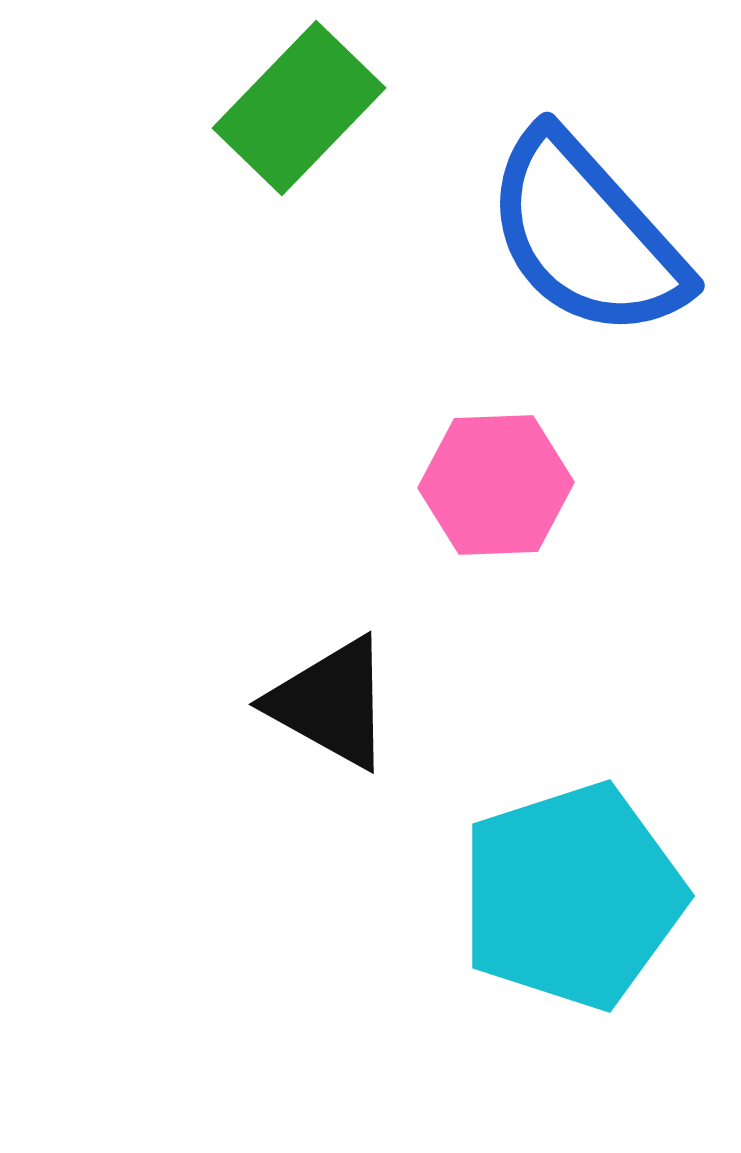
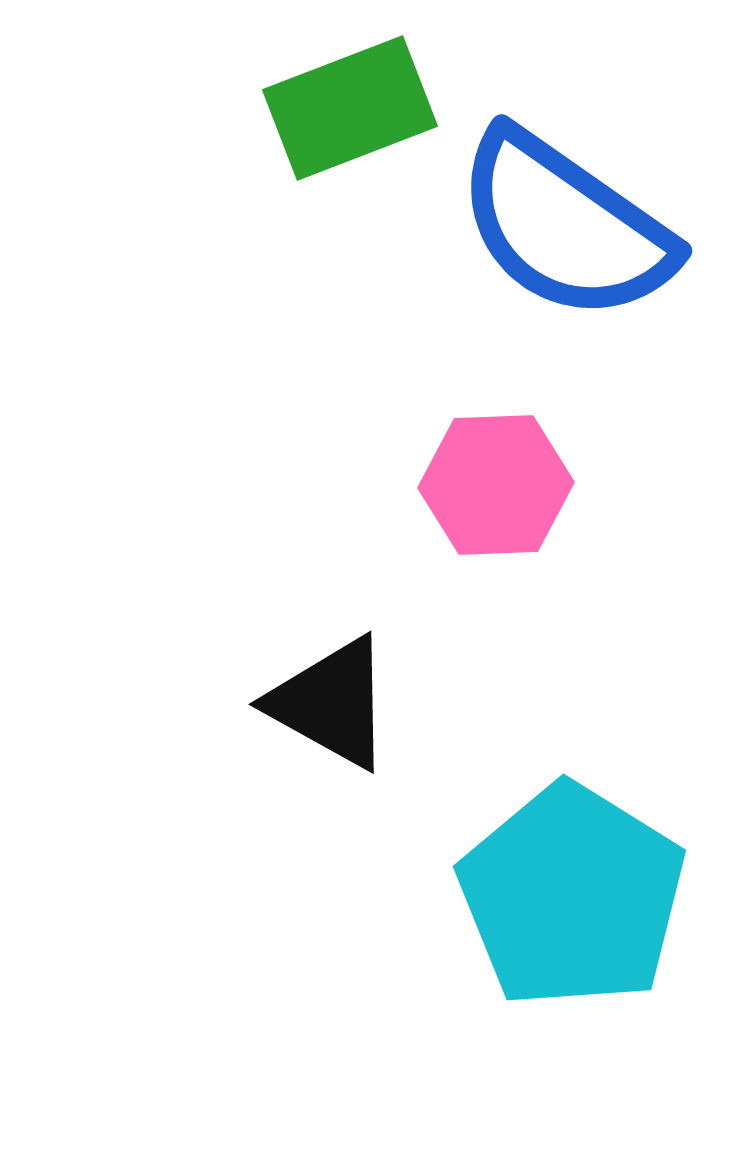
green rectangle: moved 51 px right; rotated 25 degrees clockwise
blue semicircle: moved 21 px left, 9 px up; rotated 13 degrees counterclockwise
cyan pentagon: rotated 22 degrees counterclockwise
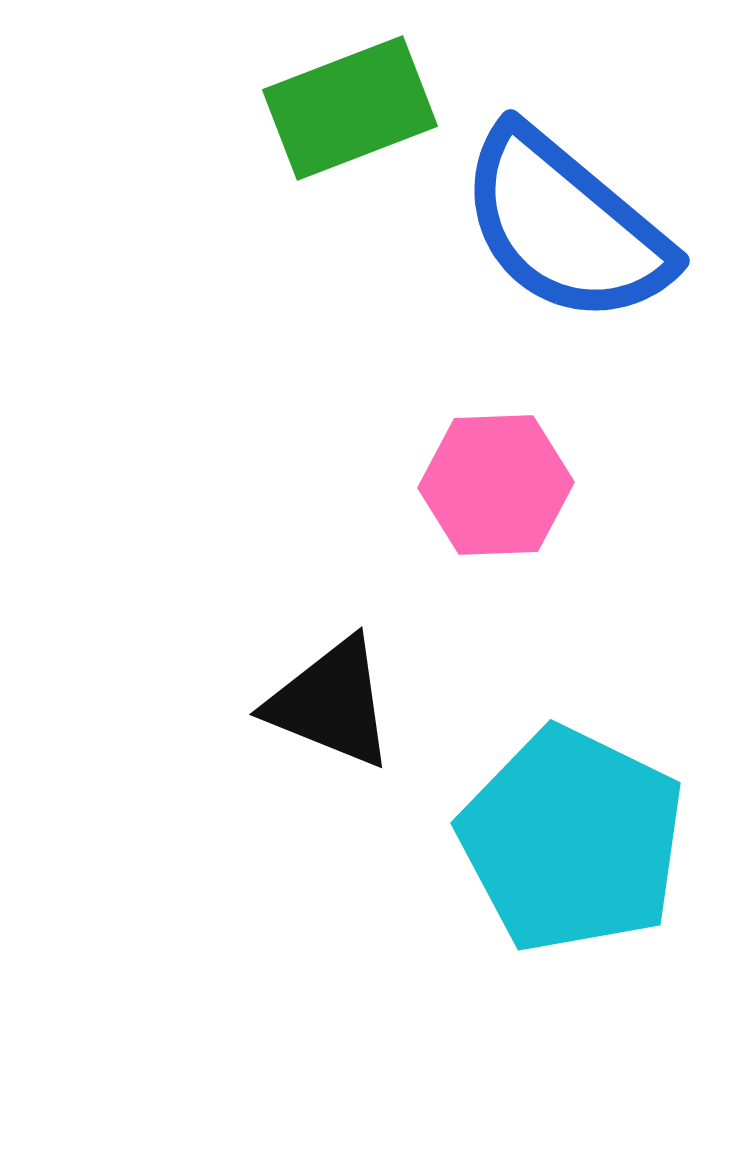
blue semicircle: rotated 5 degrees clockwise
black triangle: rotated 7 degrees counterclockwise
cyan pentagon: moved 56 px up; rotated 6 degrees counterclockwise
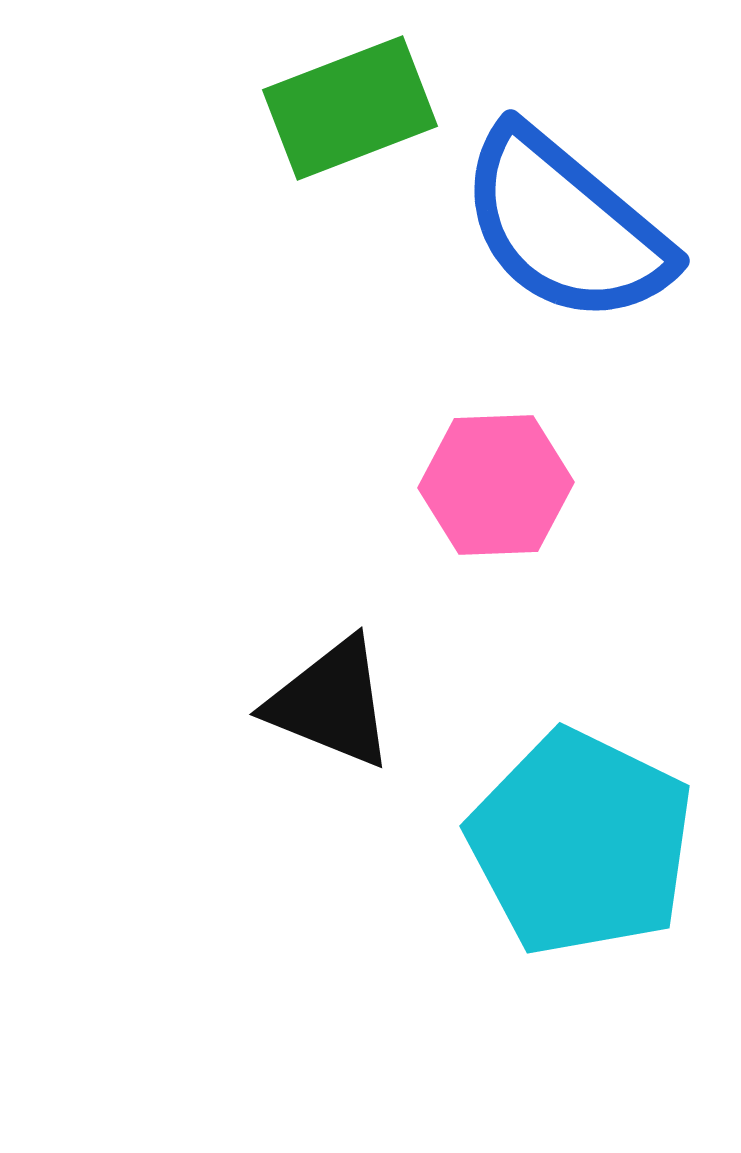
cyan pentagon: moved 9 px right, 3 px down
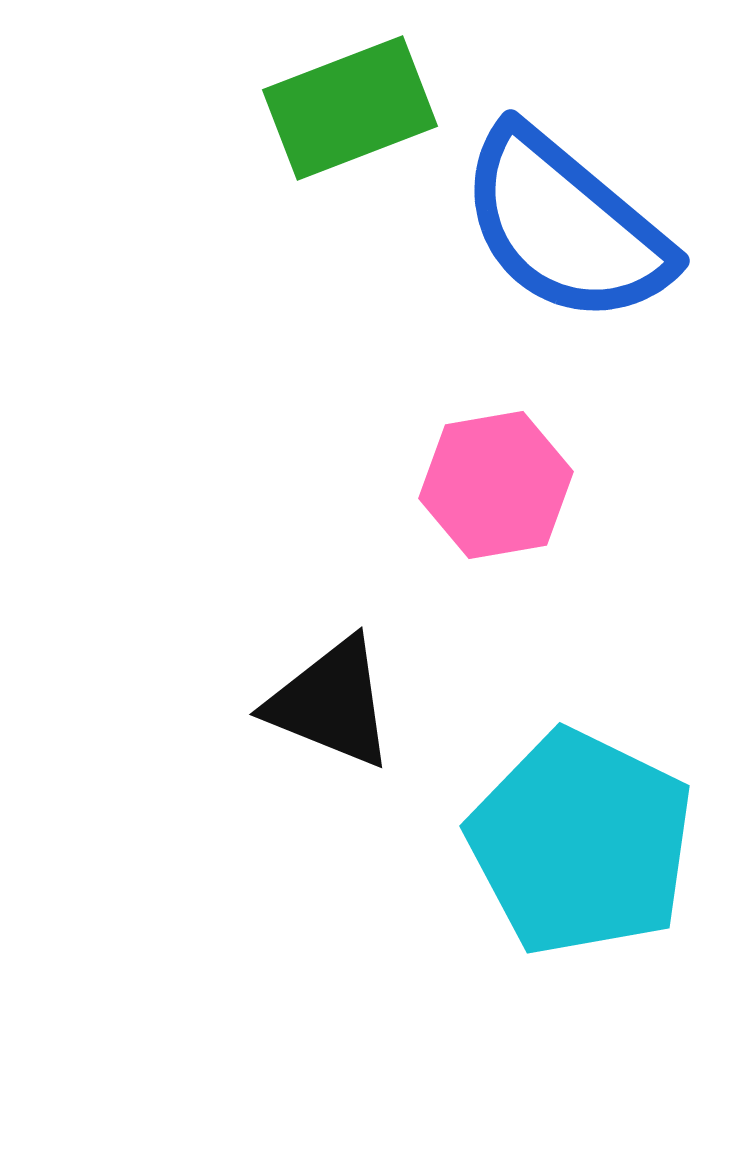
pink hexagon: rotated 8 degrees counterclockwise
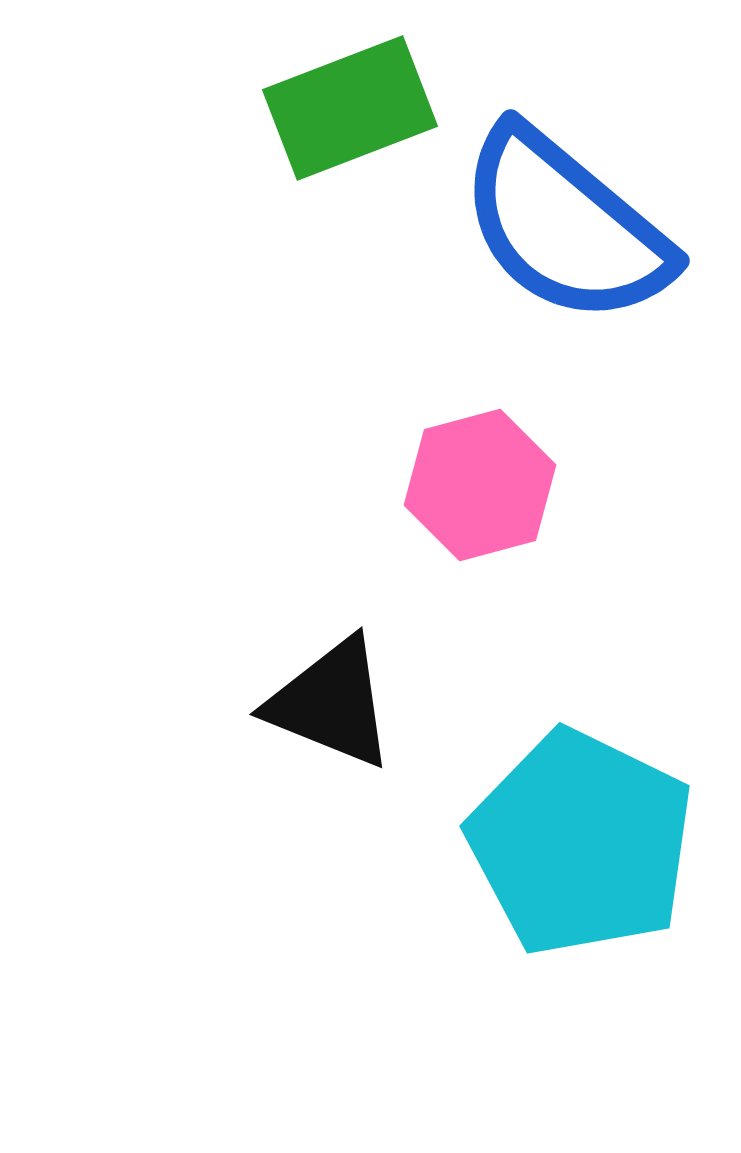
pink hexagon: moved 16 px left; rotated 5 degrees counterclockwise
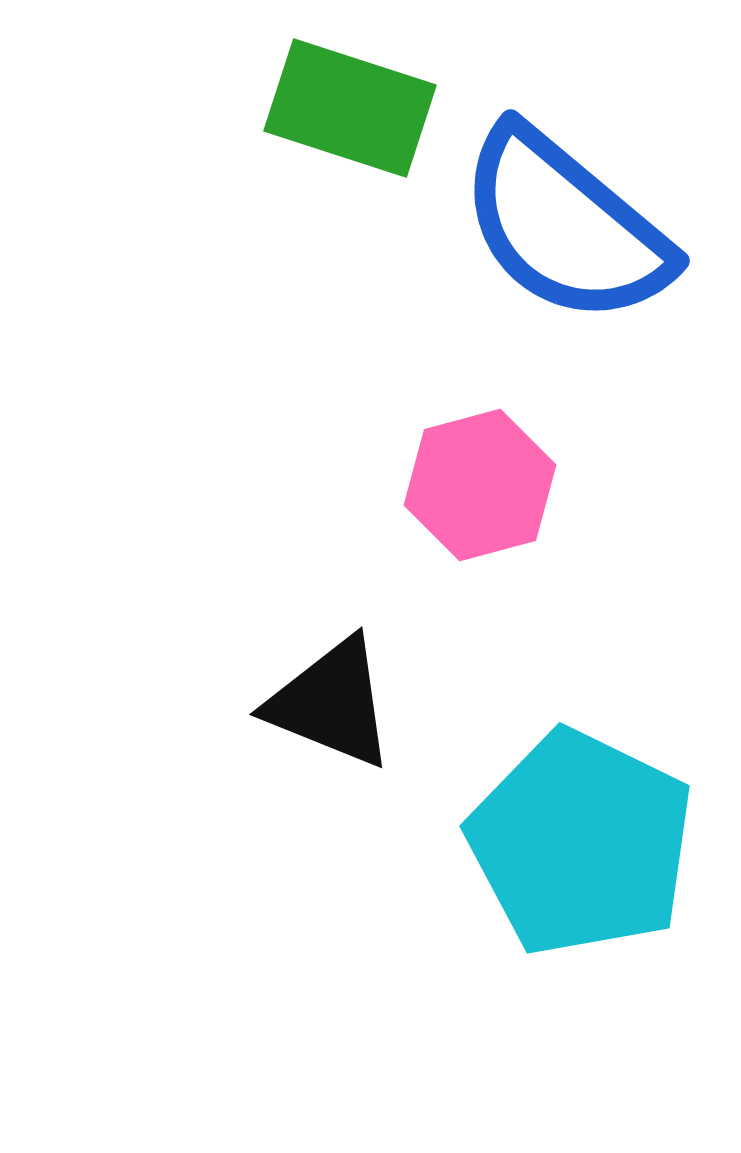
green rectangle: rotated 39 degrees clockwise
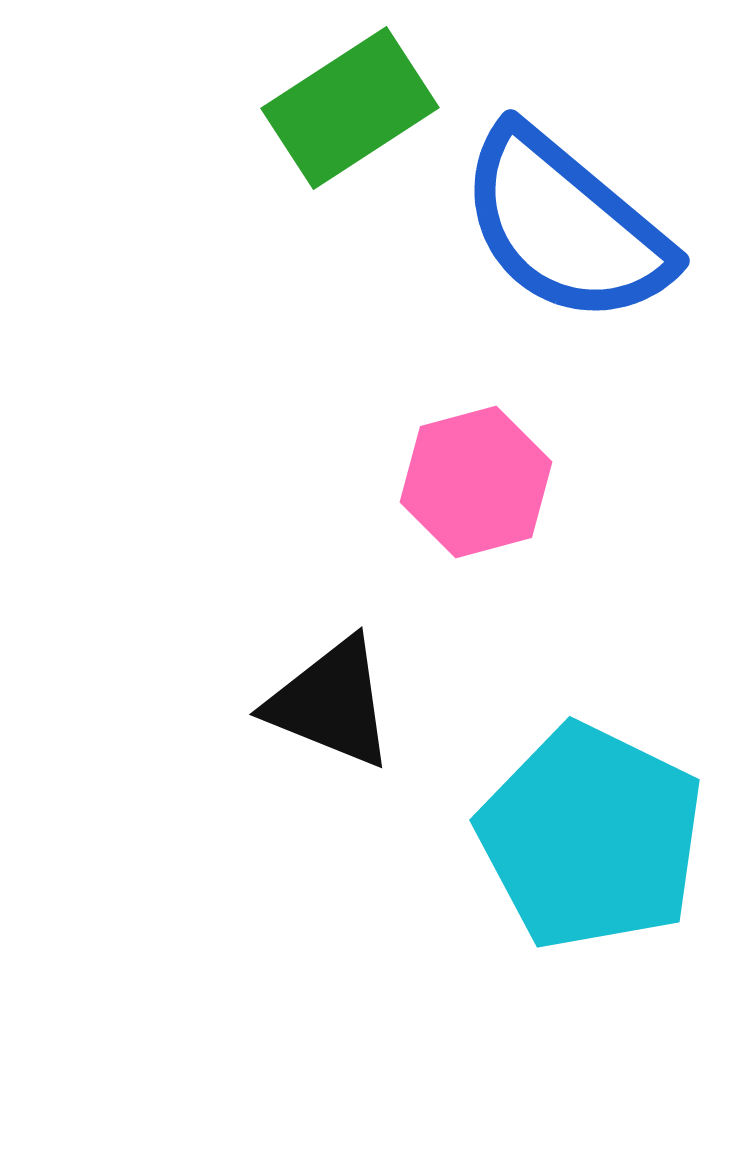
green rectangle: rotated 51 degrees counterclockwise
pink hexagon: moved 4 px left, 3 px up
cyan pentagon: moved 10 px right, 6 px up
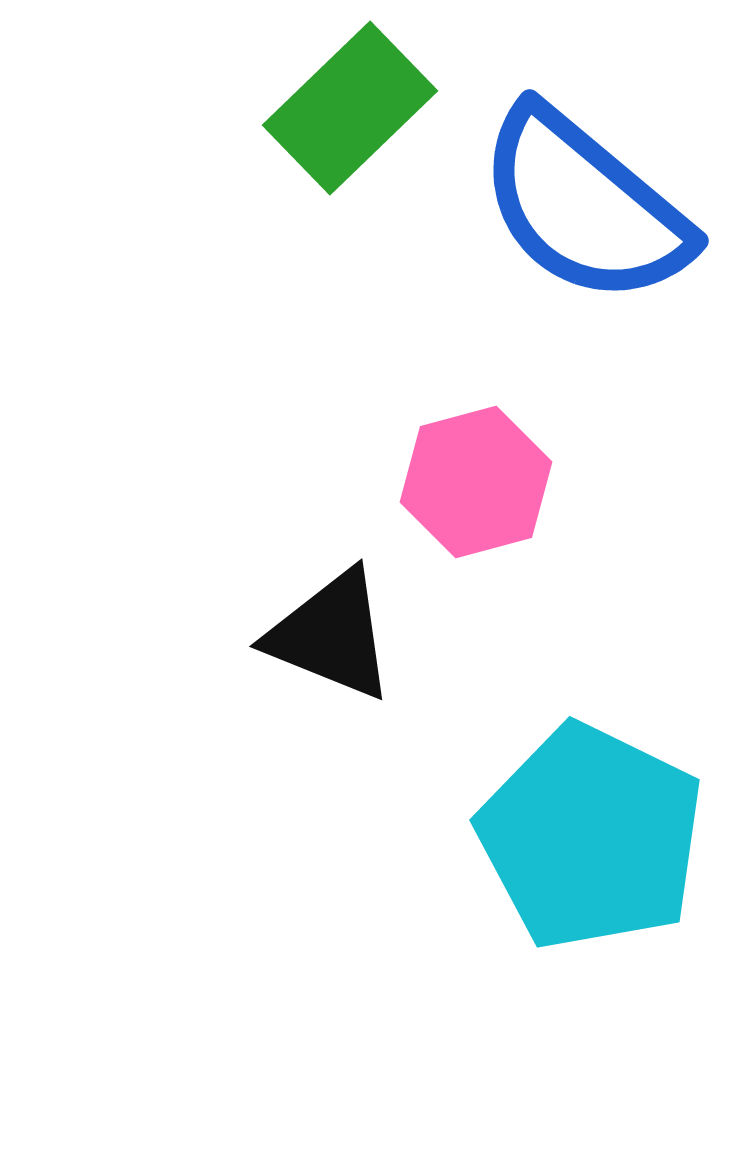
green rectangle: rotated 11 degrees counterclockwise
blue semicircle: moved 19 px right, 20 px up
black triangle: moved 68 px up
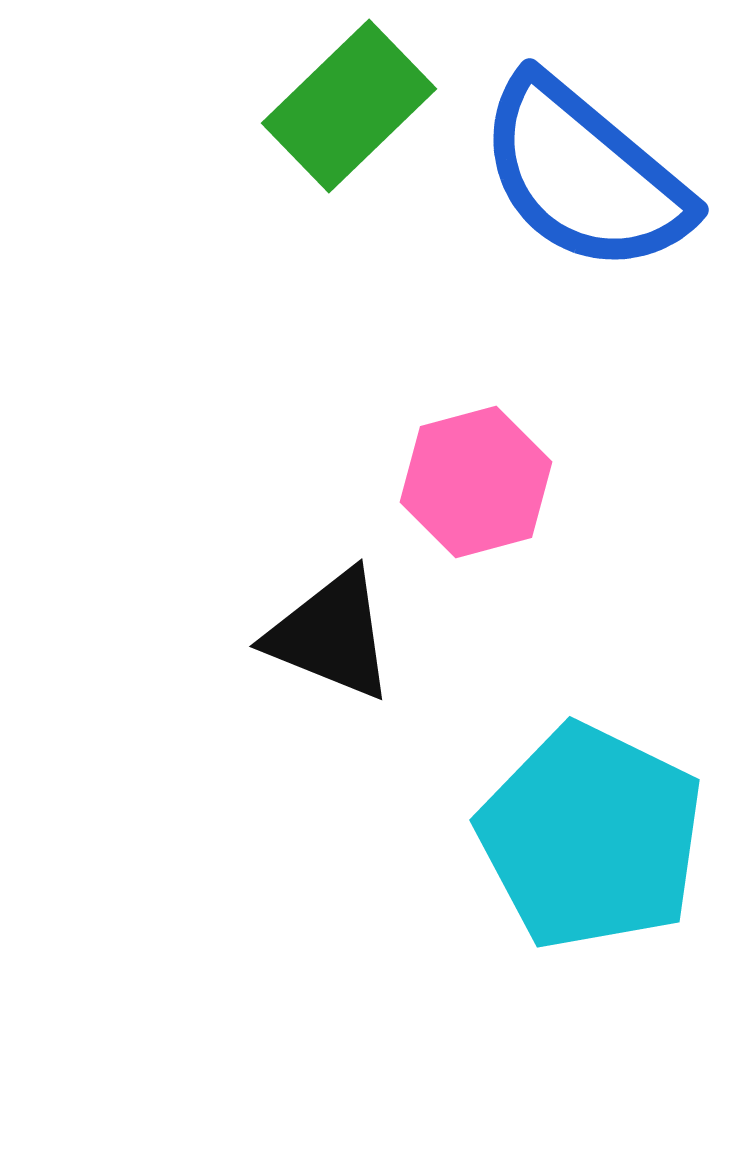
green rectangle: moved 1 px left, 2 px up
blue semicircle: moved 31 px up
